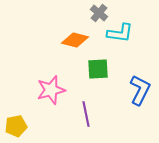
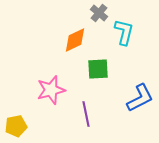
cyan L-shape: moved 4 px right, 1 px up; rotated 84 degrees counterclockwise
orange diamond: rotated 40 degrees counterclockwise
blue L-shape: moved 8 px down; rotated 36 degrees clockwise
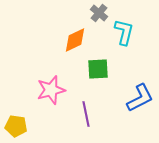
yellow pentagon: rotated 20 degrees clockwise
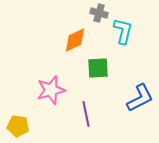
gray cross: rotated 24 degrees counterclockwise
cyan L-shape: moved 1 px left, 1 px up
green square: moved 1 px up
yellow pentagon: moved 2 px right
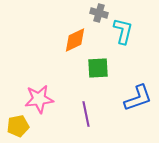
pink star: moved 12 px left, 9 px down; rotated 8 degrees clockwise
blue L-shape: moved 2 px left; rotated 8 degrees clockwise
yellow pentagon: rotated 20 degrees counterclockwise
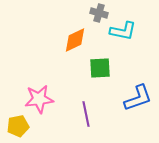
cyan L-shape: rotated 88 degrees clockwise
green square: moved 2 px right
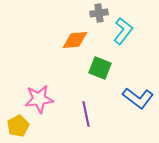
gray cross: rotated 24 degrees counterclockwise
cyan L-shape: rotated 64 degrees counterclockwise
orange diamond: rotated 20 degrees clockwise
green square: rotated 25 degrees clockwise
blue L-shape: rotated 56 degrees clockwise
yellow pentagon: rotated 15 degrees counterclockwise
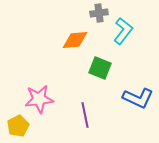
blue L-shape: rotated 12 degrees counterclockwise
purple line: moved 1 px left, 1 px down
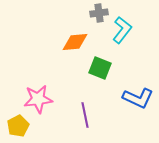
cyan L-shape: moved 1 px left, 1 px up
orange diamond: moved 2 px down
pink star: moved 1 px left
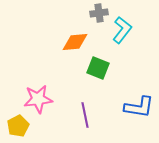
green square: moved 2 px left
blue L-shape: moved 1 px right, 9 px down; rotated 16 degrees counterclockwise
